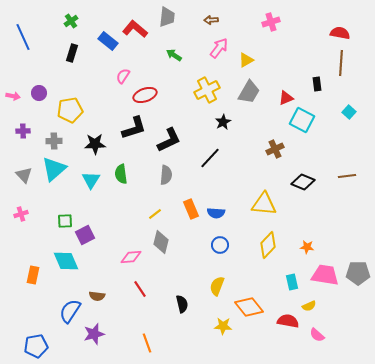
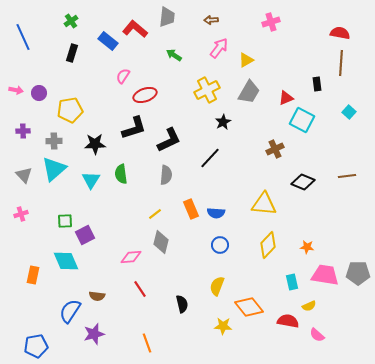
pink arrow at (13, 96): moved 3 px right, 6 px up
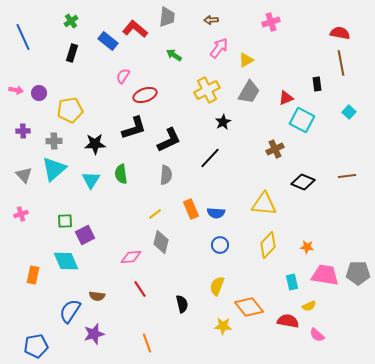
brown line at (341, 63): rotated 15 degrees counterclockwise
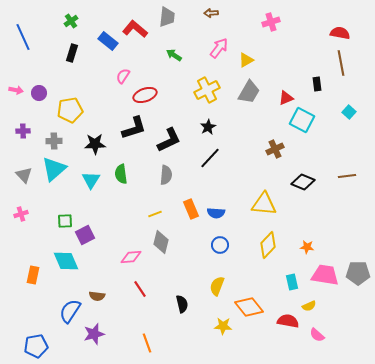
brown arrow at (211, 20): moved 7 px up
black star at (223, 122): moved 15 px left, 5 px down
yellow line at (155, 214): rotated 16 degrees clockwise
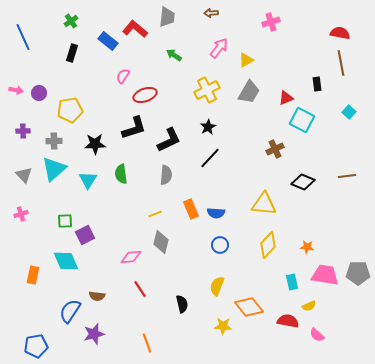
cyan triangle at (91, 180): moved 3 px left
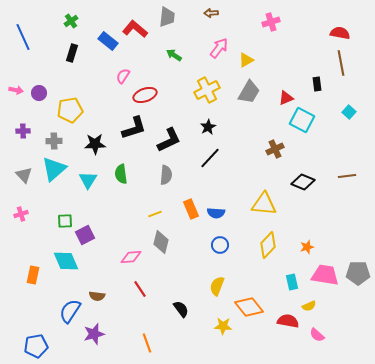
orange star at (307, 247): rotated 24 degrees counterclockwise
black semicircle at (182, 304): moved 1 px left, 5 px down; rotated 24 degrees counterclockwise
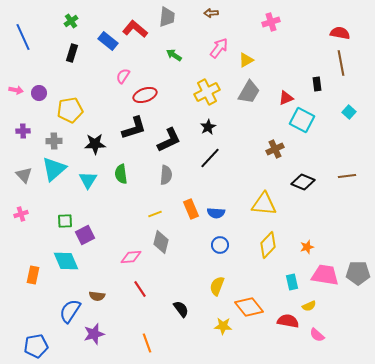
yellow cross at (207, 90): moved 2 px down
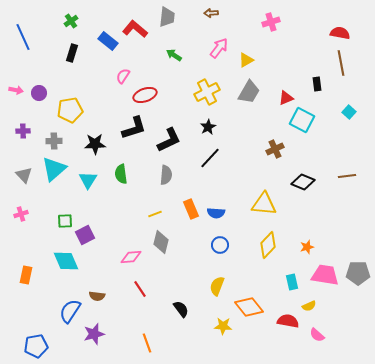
orange rectangle at (33, 275): moved 7 px left
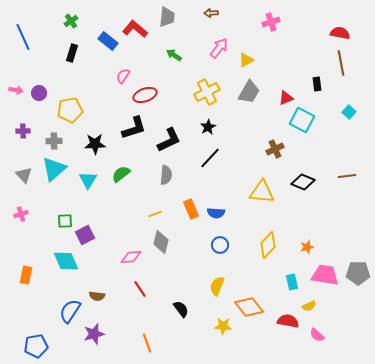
green semicircle at (121, 174): rotated 60 degrees clockwise
yellow triangle at (264, 204): moved 2 px left, 12 px up
